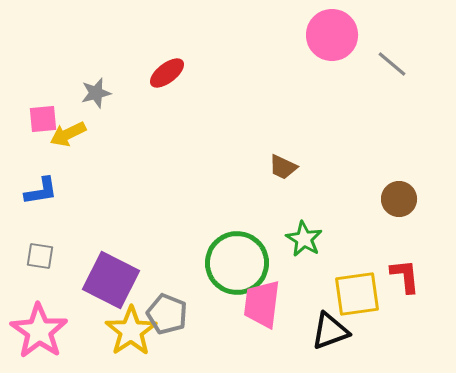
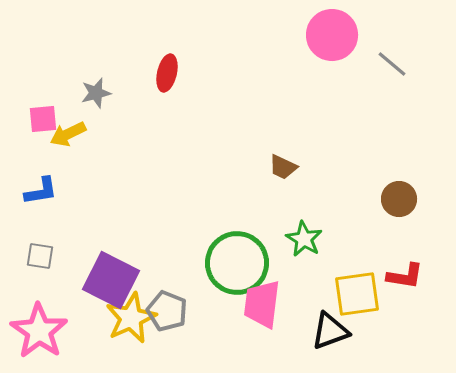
red ellipse: rotated 39 degrees counterclockwise
red L-shape: rotated 105 degrees clockwise
gray pentagon: moved 3 px up
yellow star: moved 13 px up; rotated 9 degrees clockwise
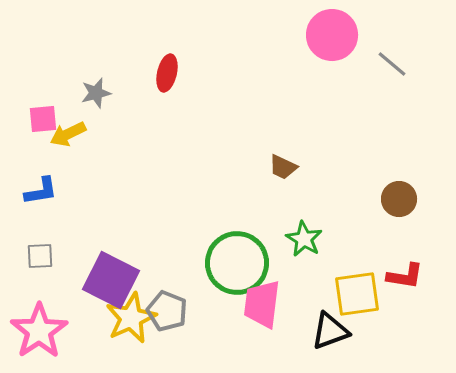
gray square: rotated 12 degrees counterclockwise
pink star: rotated 4 degrees clockwise
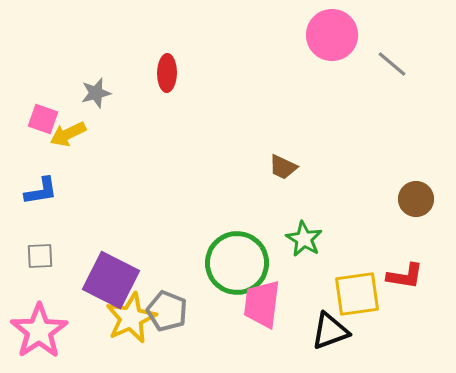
red ellipse: rotated 12 degrees counterclockwise
pink square: rotated 24 degrees clockwise
brown circle: moved 17 px right
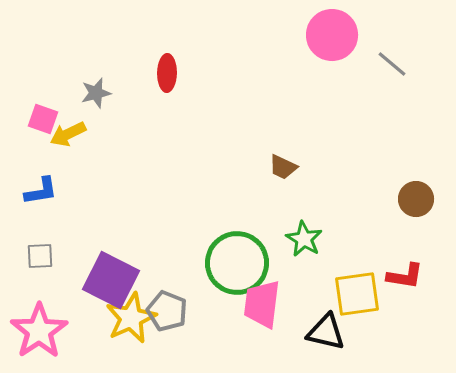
black triangle: moved 4 px left, 1 px down; rotated 33 degrees clockwise
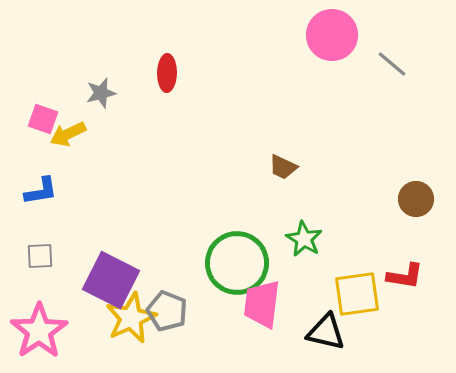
gray star: moved 5 px right
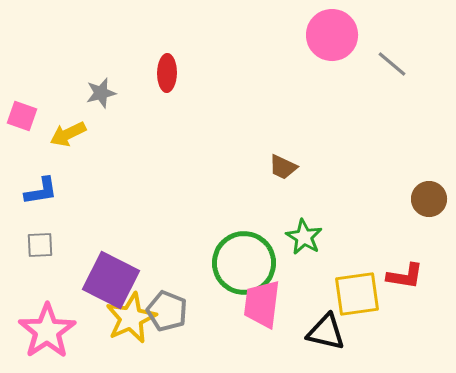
pink square: moved 21 px left, 3 px up
brown circle: moved 13 px right
green star: moved 2 px up
gray square: moved 11 px up
green circle: moved 7 px right
pink star: moved 8 px right
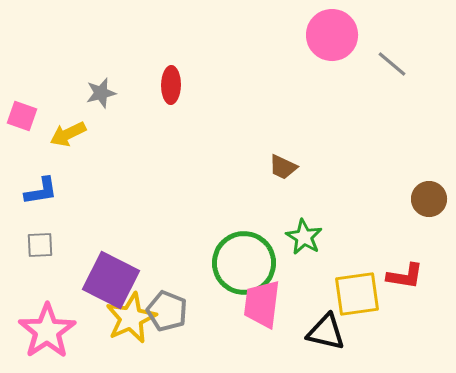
red ellipse: moved 4 px right, 12 px down
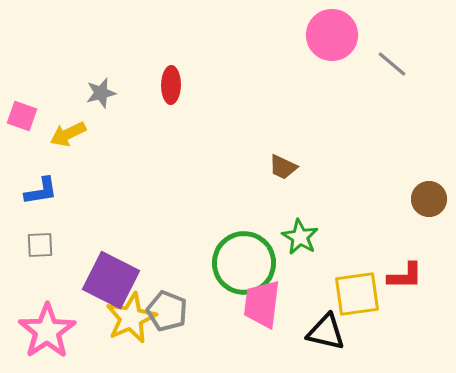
green star: moved 4 px left
red L-shape: rotated 9 degrees counterclockwise
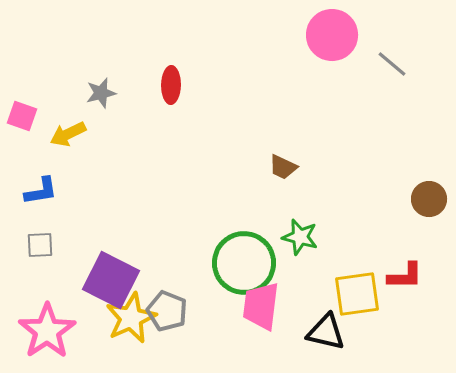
green star: rotated 15 degrees counterclockwise
pink trapezoid: moved 1 px left, 2 px down
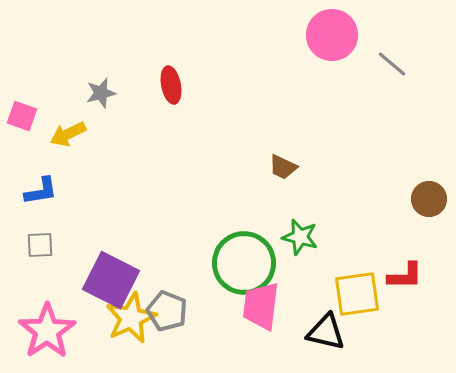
red ellipse: rotated 12 degrees counterclockwise
